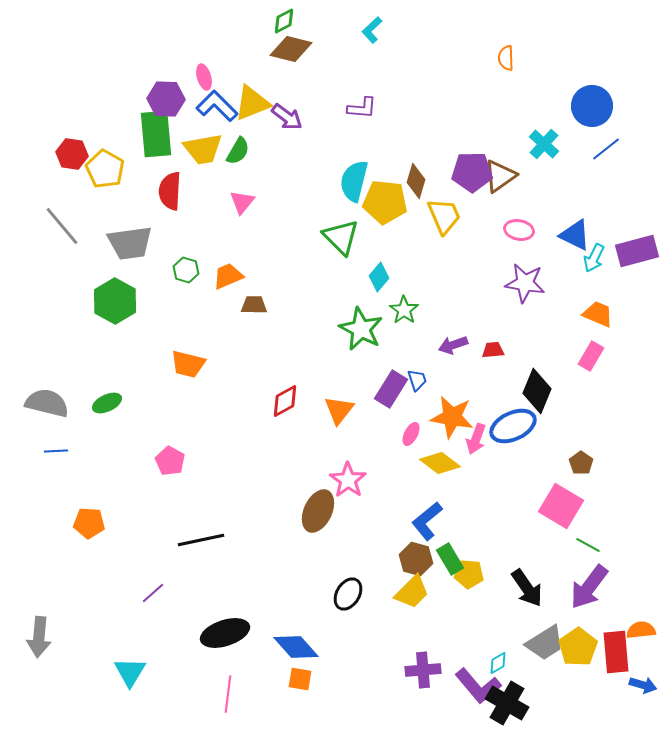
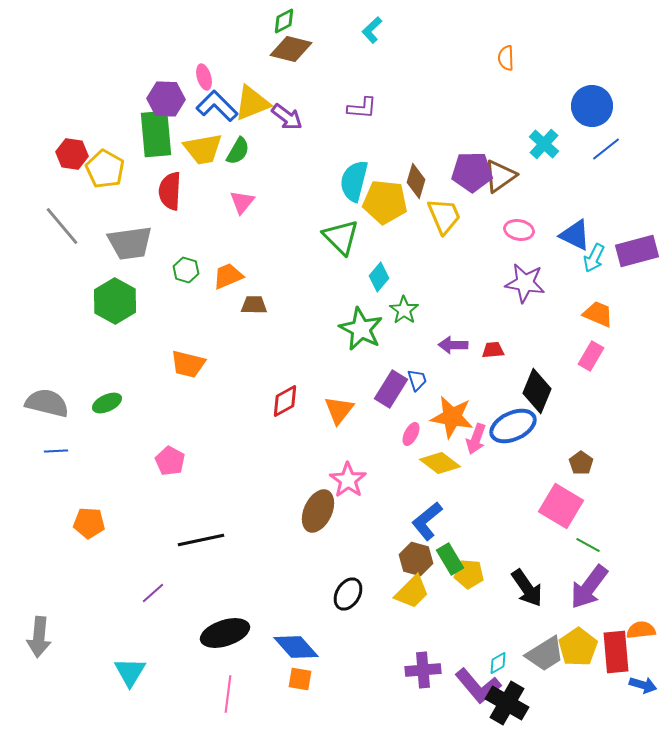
purple arrow at (453, 345): rotated 20 degrees clockwise
gray trapezoid at (545, 643): moved 11 px down
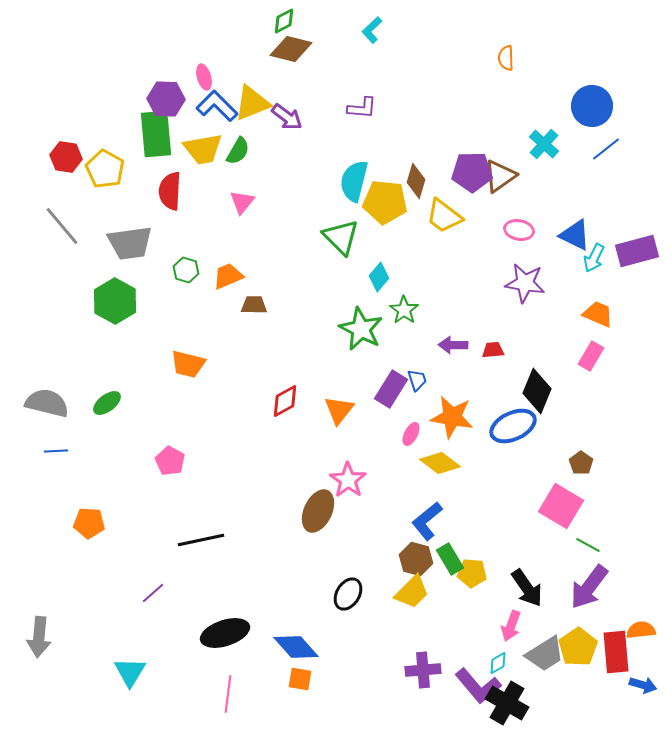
red hexagon at (72, 154): moved 6 px left, 3 px down
yellow trapezoid at (444, 216): rotated 150 degrees clockwise
green ellipse at (107, 403): rotated 12 degrees counterclockwise
pink arrow at (476, 439): moved 35 px right, 187 px down
yellow pentagon at (469, 574): moved 3 px right, 1 px up
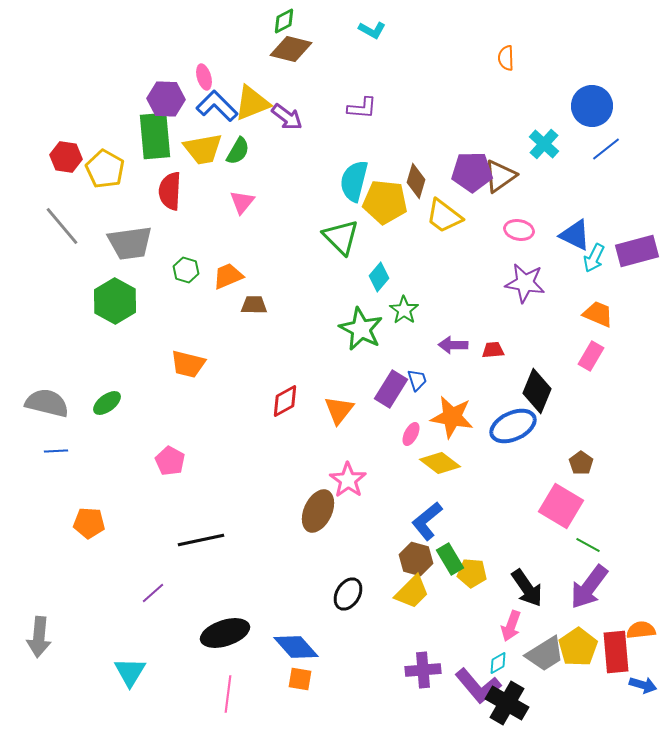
cyan L-shape at (372, 30): rotated 108 degrees counterclockwise
green rectangle at (156, 134): moved 1 px left, 2 px down
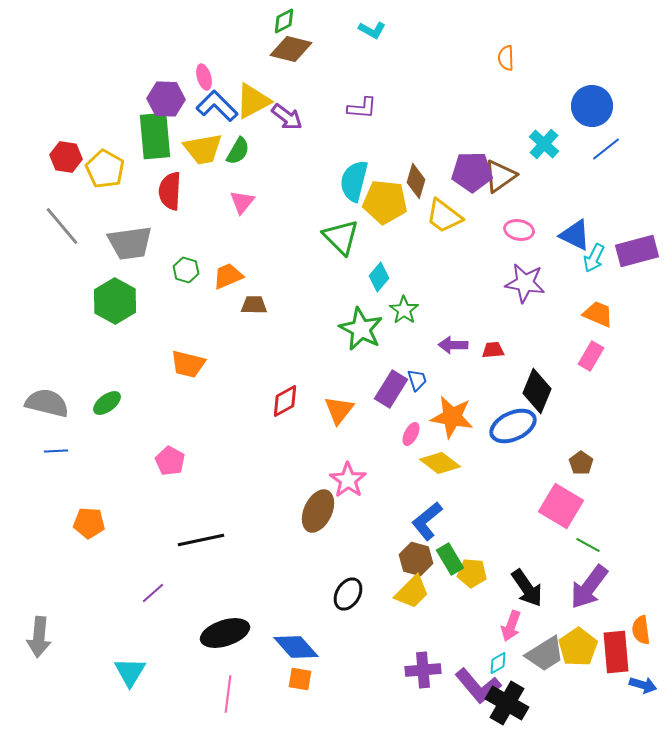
yellow triangle at (252, 103): moved 1 px right, 2 px up; rotated 6 degrees counterclockwise
orange semicircle at (641, 630): rotated 92 degrees counterclockwise
